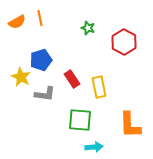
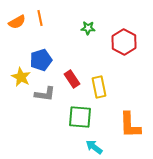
green star: rotated 16 degrees counterclockwise
green square: moved 3 px up
cyan arrow: rotated 138 degrees counterclockwise
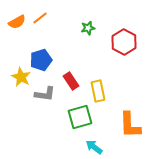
orange line: rotated 63 degrees clockwise
green star: rotated 16 degrees counterclockwise
red rectangle: moved 1 px left, 2 px down
yellow rectangle: moved 1 px left, 4 px down
green square: rotated 20 degrees counterclockwise
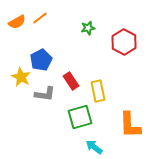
blue pentagon: rotated 10 degrees counterclockwise
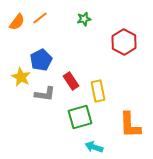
orange semicircle: rotated 24 degrees counterclockwise
green star: moved 4 px left, 9 px up
cyan arrow: rotated 18 degrees counterclockwise
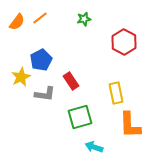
yellow star: rotated 18 degrees clockwise
yellow rectangle: moved 18 px right, 2 px down
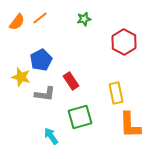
yellow star: rotated 30 degrees counterclockwise
cyan arrow: moved 43 px left, 11 px up; rotated 36 degrees clockwise
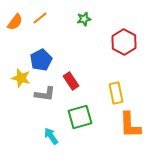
orange semicircle: moved 2 px left
yellow star: moved 1 px down
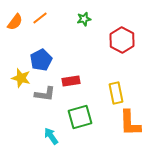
red hexagon: moved 2 px left, 2 px up
red rectangle: rotated 66 degrees counterclockwise
orange L-shape: moved 2 px up
